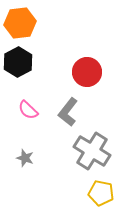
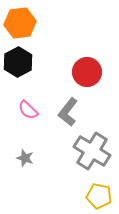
yellow pentagon: moved 2 px left, 3 px down
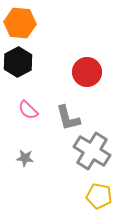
orange hexagon: rotated 12 degrees clockwise
gray L-shape: moved 6 px down; rotated 52 degrees counterclockwise
gray star: rotated 12 degrees counterclockwise
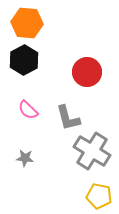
orange hexagon: moved 7 px right
black hexagon: moved 6 px right, 2 px up
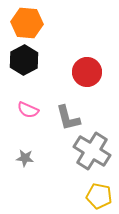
pink semicircle: rotated 20 degrees counterclockwise
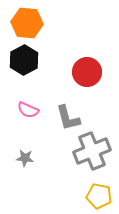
gray cross: rotated 36 degrees clockwise
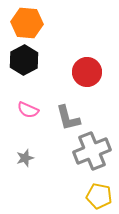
gray star: rotated 24 degrees counterclockwise
